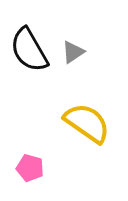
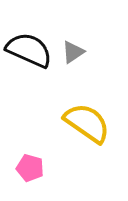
black semicircle: rotated 144 degrees clockwise
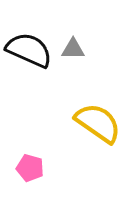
gray triangle: moved 3 px up; rotated 35 degrees clockwise
yellow semicircle: moved 11 px right
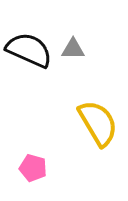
yellow semicircle: rotated 24 degrees clockwise
pink pentagon: moved 3 px right
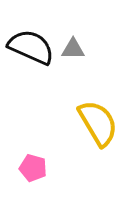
black semicircle: moved 2 px right, 3 px up
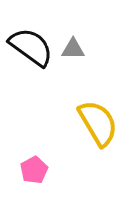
black semicircle: rotated 12 degrees clockwise
pink pentagon: moved 1 px right, 2 px down; rotated 28 degrees clockwise
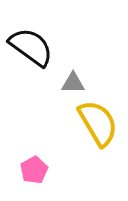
gray triangle: moved 34 px down
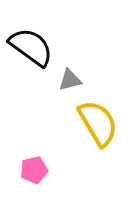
gray triangle: moved 3 px left, 3 px up; rotated 15 degrees counterclockwise
pink pentagon: rotated 16 degrees clockwise
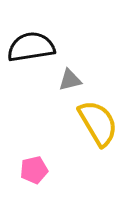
black semicircle: rotated 45 degrees counterclockwise
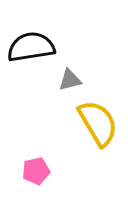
pink pentagon: moved 2 px right, 1 px down
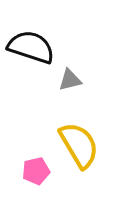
black semicircle: rotated 27 degrees clockwise
yellow semicircle: moved 19 px left, 22 px down
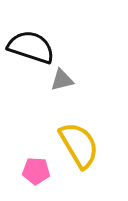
gray triangle: moved 8 px left
pink pentagon: rotated 16 degrees clockwise
